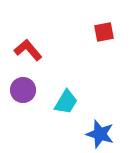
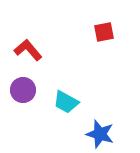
cyan trapezoid: rotated 88 degrees clockwise
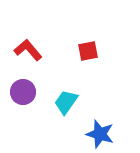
red square: moved 16 px left, 19 px down
purple circle: moved 2 px down
cyan trapezoid: rotated 96 degrees clockwise
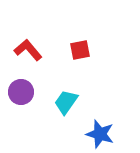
red square: moved 8 px left, 1 px up
purple circle: moved 2 px left
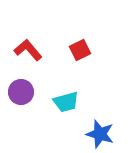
red square: rotated 15 degrees counterclockwise
cyan trapezoid: rotated 140 degrees counterclockwise
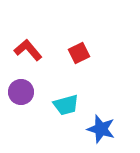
red square: moved 1 px left, 3 px down
cyan trapezoid: moved 3 px down
blue star: moved 1 px right, 5 px up
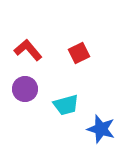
purple circle: moved 4 px right, 3 px up
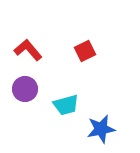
red square: moved 6 px right, 2 px up
blue star: rotated 28 degrees counterclockwise
